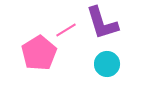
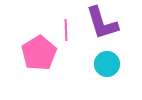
pink line: rotated 60 degrees counterclockwise
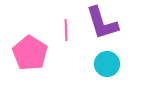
pink pentagon: moved 9 px left; rotated 8 degrees counterclockwise
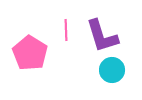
purple L-shape: moved 13 px down
cyan circle: moved 5 px right, 6 px down
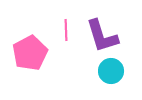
pink pentagon: rotated 12 degrees clockwise
cyan circle: moved 1 px left, 1 px down
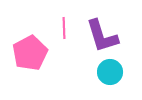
pink line: moved 2 px left, 2 px up
cyan circle: moved 1 px left, 1 px down
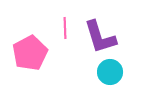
pink line: moved 1 px right
purple L-shape: moved 2 px left, 1 px down
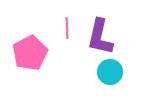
pink line: moved 2 px right
purple L-shape: rotated 30 degrees clockwise
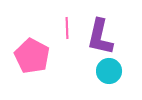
pink pentagon: moved 2 px right, 3 px down; rotated 16 degrees counterclockwise
cyan circle: moved 1 px left, 1 px up
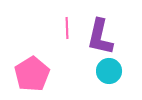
pink pentagon: moved 18 px down; rotated 12 degrees clockwise
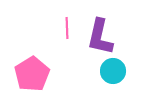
cyan circle: moved 4 px right
